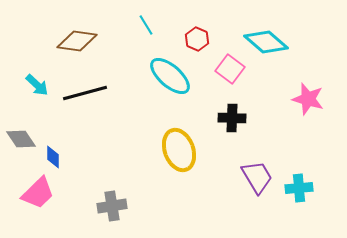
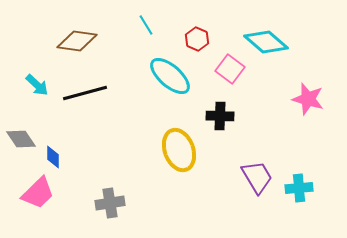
black cross: moved 12 px left, 2 px up
gray cross: moved 2 px left, 3 px up
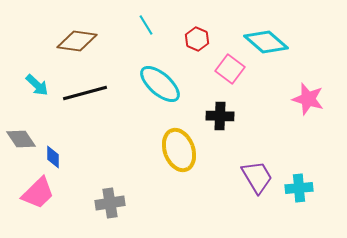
cyan ellipse: moved 10 px left, 8 px down
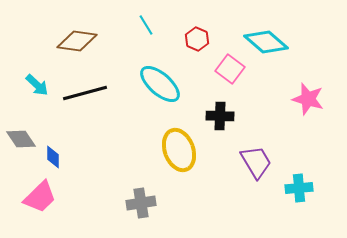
purple trapezoid: moved 1 px left, 15 px up
pink trapezoid: moved 2 px right, 4 px down
gray cross: moved 31 px right
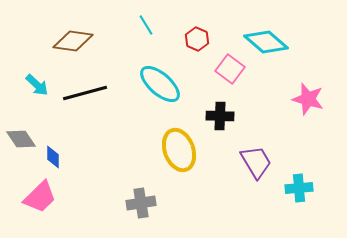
brown diamond: moved 4 px left
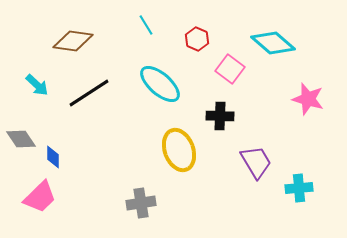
cyan diamond: moved 7 px right, 1 px down
black line: moved 4 px right; rotated 18 degrees counterclockwise
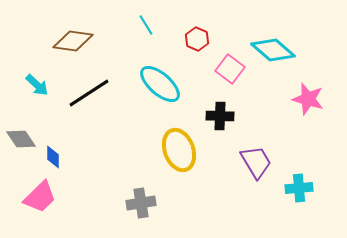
cyan diamond: moved 7 px down
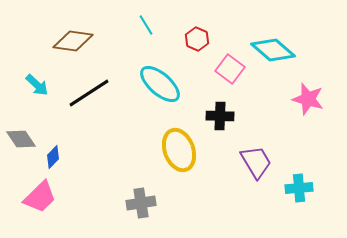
blue diamond: rotated 45 degrees clockwise
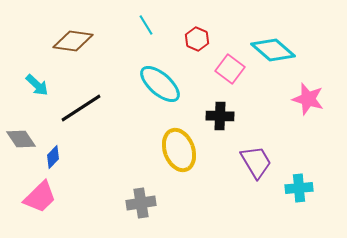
black line: moved 8 px left, 15 px down
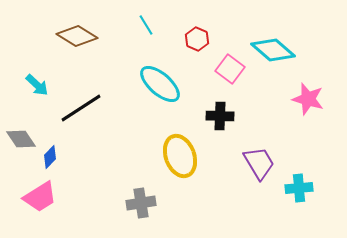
brown diamond: moved 4 px right, 5 px up; rotated 24 degrees clockwise
yellow ellipse: moved 1 px right, 6 px down
blue diamond: moved 3 px left
purple trapezoid: moved 3 px right, 1 px down
pink trapezoid: rotated 12 degrees clockwise
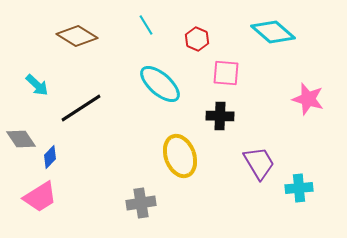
cyan diamond: moved 18 px up
pink square: moved 4 px left, 4 px down; rotated 32 degrees counterclockwise
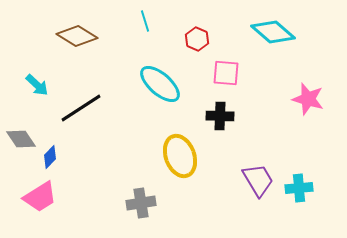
cyan line: moved 1 px left, 4 px up; rotated 15 degrees clockwise
purple trapezoid: moved 1 px left, 17 px down
